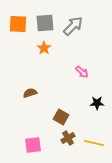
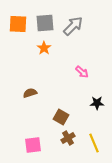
yellow line: rotated 54 degrees clockwise
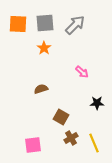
gray arrow: moved 2 px right, 1 px up
brown semicircle: moved 11 px right, 4 px up
brown cross: moved 3 px right
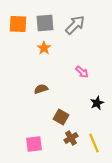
black star: rotated 24 degrees counterclockwise
pink square: moved 1 px right, 1 px up
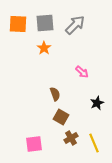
brown semicircle: moved 14 px right, 5 px down; rotated 88 degrees clockwise
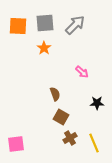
orange square: moved 2 px down
black star: rotated 24 degrees clockwise
brown cross: moved 1 px left
pink square: moved 18 px left
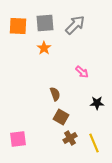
pink square: moved 2 px right, 5 px up
